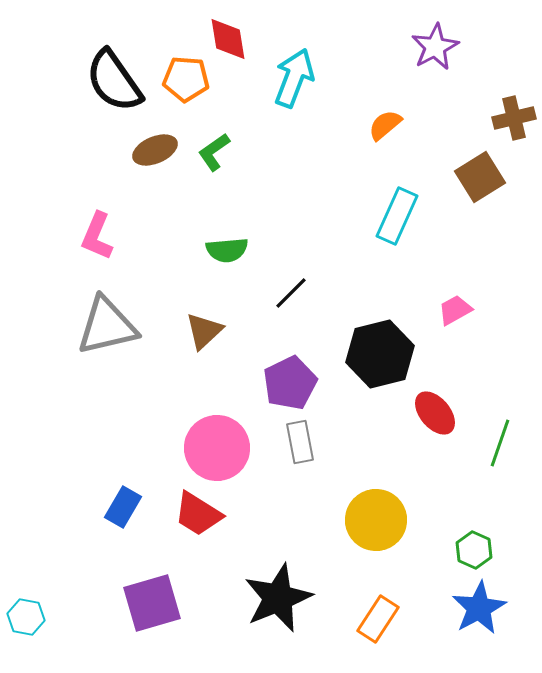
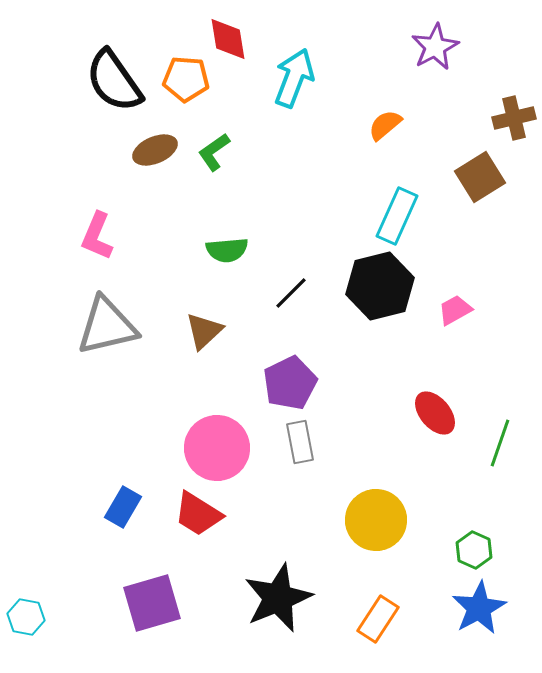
black hexagon: moved 68 px up
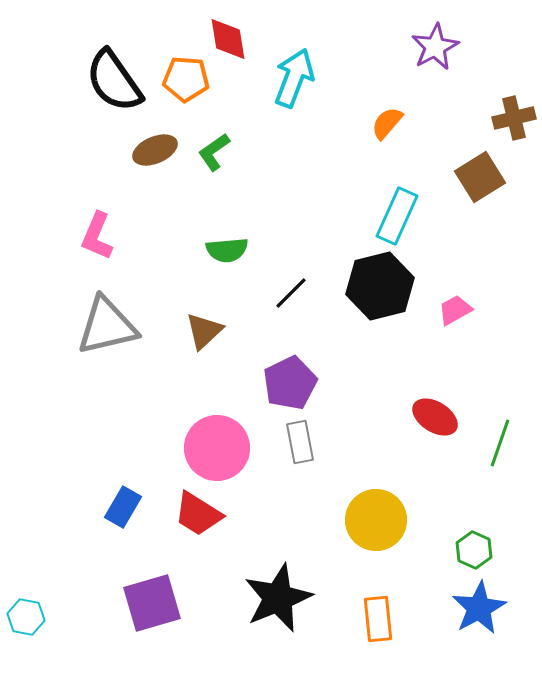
orange semicircle: moved 2 px right, 2 px up; rotated 9 degrees counterclockwise
red ellipse: moved 4 px down; rotated 18 degrees counterclockwise
orange rectangle: rotated 39 degrees counterclockwise
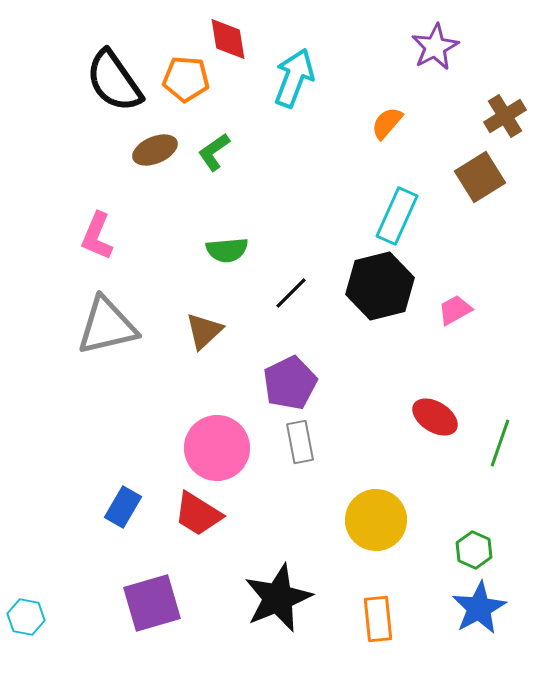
brown cross: moved 9 px left, 2 px up; rotated 18 degrees counterclockwise
